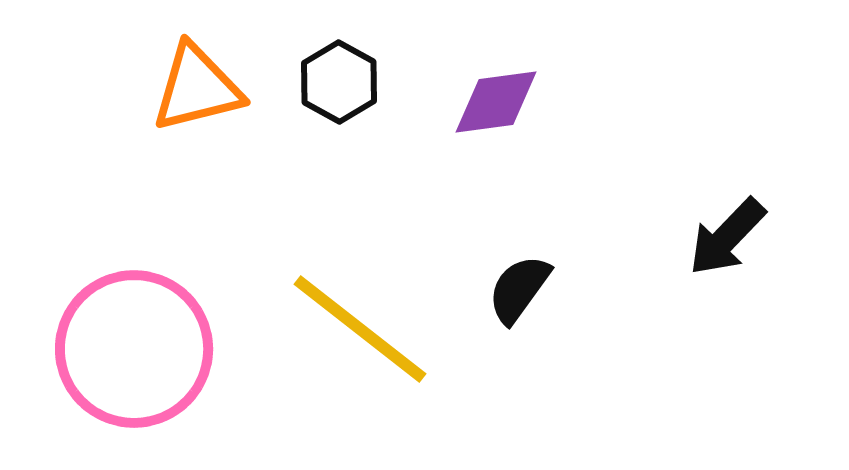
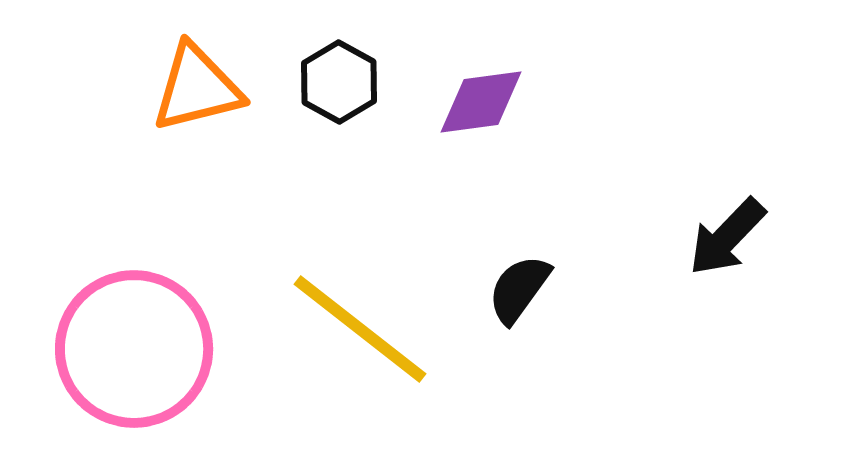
purple diamond: moved 15 px left
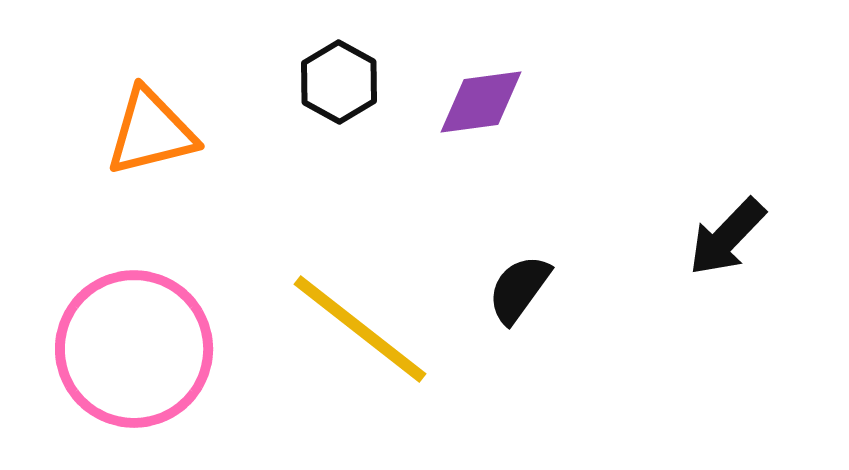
orange triangle: moved 46 px left, 44 px down
